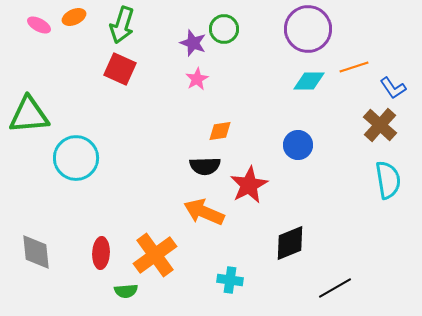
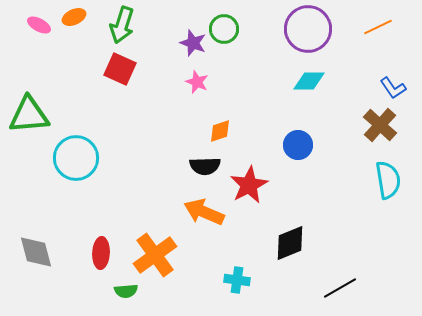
orange line: moved 24 px right, 40 px up; rotated 8 degrees counterclockwise
pink star: moved 3 px down; rotated 20 degrees counterclockwise
orange diamond: rotated 10 degrees counterclockwise
gray diamond: rotated 9 degrees counterclockwise
cyan cross: moved 7 px right
black line: moved 5 px right
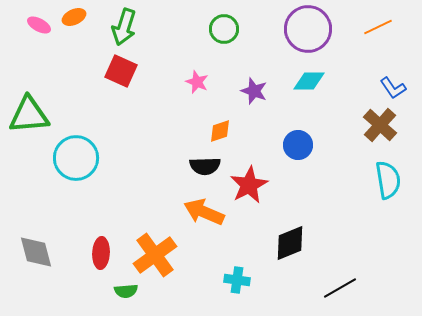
green arrow: moved 2 px right, 2 px down
purple star: moved 61 px right, 48 px down
red square: moved 1 px right, 2 px down
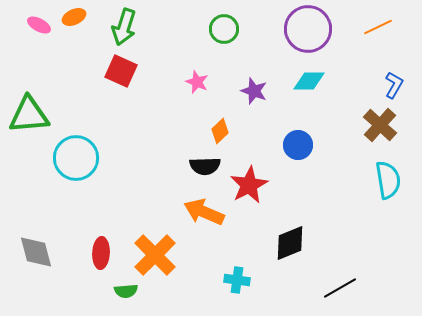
blue L-shape: moved 1 px right, 3 px up; rotated 116 degrees counterclockwise
orange diamond: rotated 25 degrees counterclockwise
orange cross: rotated 9 degrees counterclockwise
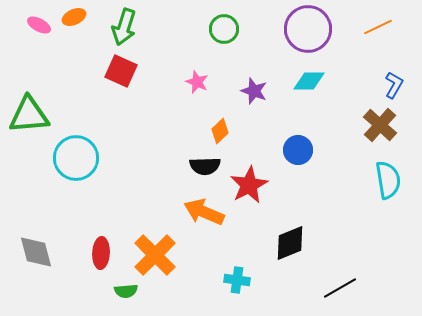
blue circle: moved 5 px down
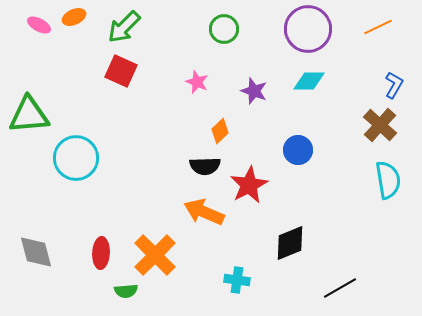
green arrow: rotated 27 degrees clockwise
